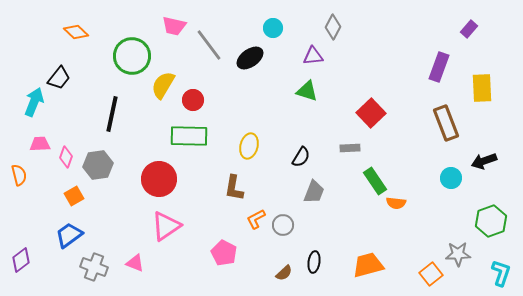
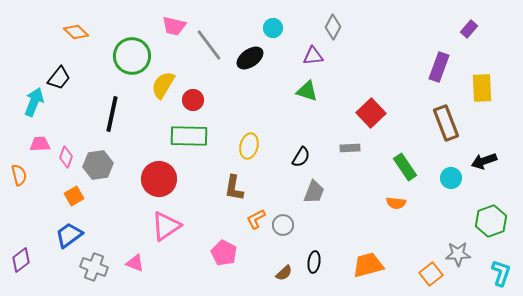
green rectangle at (375, 181): moved 30 px right, 14 px up
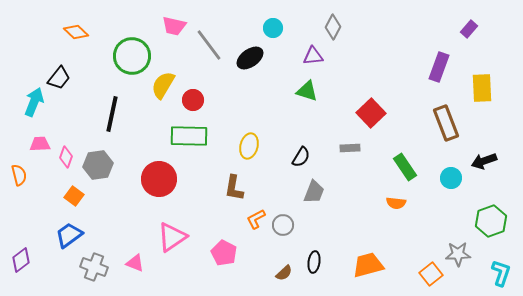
orange square at (74, 196): rotated 24 degrees counterclockwise
pink triangle at (166, 226): moved 6 px right, 11 px down
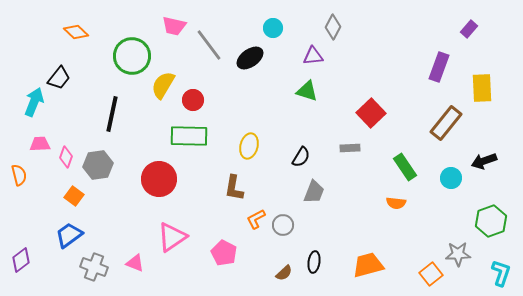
brown rectangle at (446, 123): rotated 60 degrees clockwise
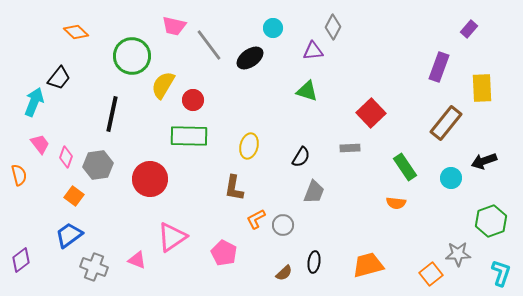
purple triangle at (313, 56): moved 5 px up
pink trapezoid at (40, 144): rotated 55 degrees clockwise
red circle at (159, 179): moved 9 px left
pink triangle at (135, 263): moved 2 px right, 3 px up
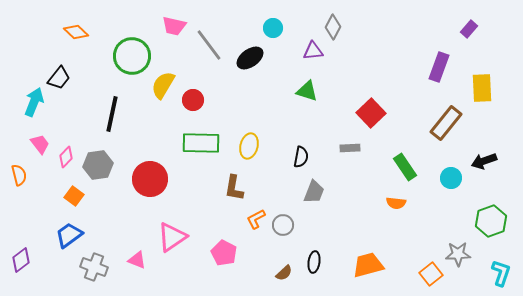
green rectangle at (189, 136): moved 12 px right, 7 px down
pink diamond at (66, 157): rotated 25 degrees clockwise
black semicircle at (301, 157): rotated 20 degrees counterclockwise
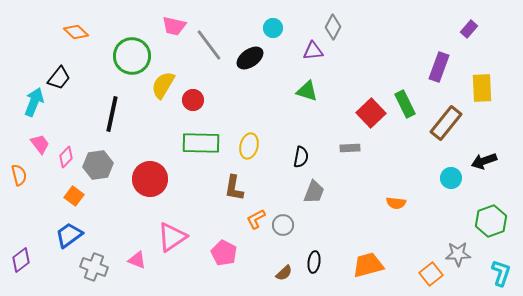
green rectangle at (405, 167): moved 63 px up; rotated 8 degrees clockwise
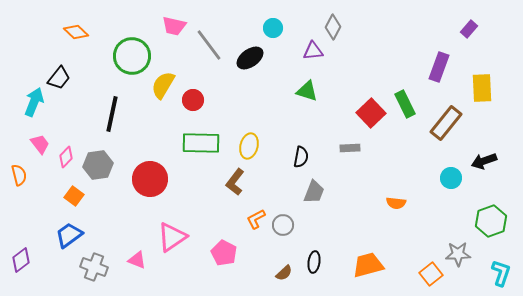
brown L-shape at (234, 188): moved 1 px right, 6 px up; rotated 28 degrees clockwise
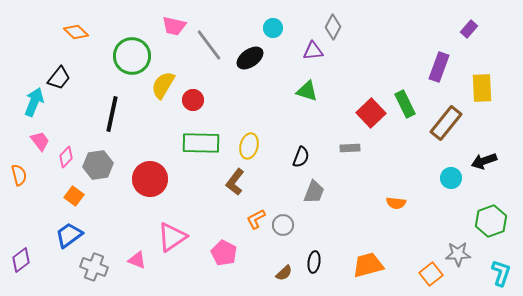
pink trapezoid at (40, 144): moved 3 px up
black semicircle at (301, 157): rotated 10 degrees clockwise
